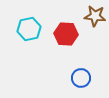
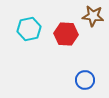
brown star: moved 2 px left
blue circle: moved 4 px right, 2 px down
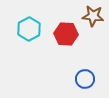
cyan hexagon: rotated 15 degrees counterclockwise
blue circle: moved 1 px up
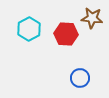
brown star: moved 1 px left, 2 px down
blue circle: moved 5 px left, 1 px up
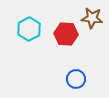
blue circle: moved 4 px left, 1 px down
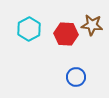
brown star: moved 7 px down
blue circle: moved 2 px up
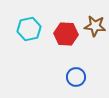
brown star: moved 3 px right, 1 px down
cyan hexagon: rotated 15 degrees clockwise
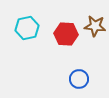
cyan hexagon: moved 2 px left, 1 px up
blue circle: moved 3 px right, 2 px down
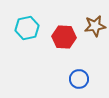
brown star: rotated 15 degrees counterclockwise
red hexagon: moved 2 px left, 3 px down
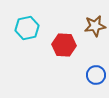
red hexagon: moved 8 px down
blue circle: moved 17 px right, 4 px up
